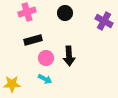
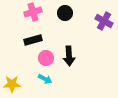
pink cross: moved 6 px right
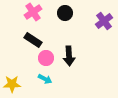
pink cross: rotated 18 degrees counterclockwise
purple cross: rotated 24 degrees clockwise
black rectangle: rotated 48 degrees clockwise
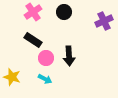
black circle: moved 1 px left, 1 px up
purple cross: rotated 12 degrees clockwise
yellow star: moved 7 px up; rotated 18 degrees clockwise
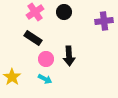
pink cross: moved 2 px right
purple cross: rotated 18 degrees clockwise
black rectangle: moved 2 px up
pink circle: moved 1 px down
yellow star: rotated 18 degrees clockwise
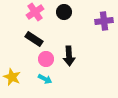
black rectangle: moved 1 px right, 1 px down
yellow star: rotated 12 degrees counterclockwise
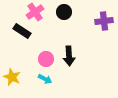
black rectangle: moved 12 px left, 8 px up
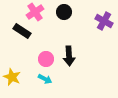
purple cross: rotated 36 degrees clockwise
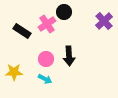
pink cross: moved 12 px right, 12 px down
purple cross: rotated 18 degrees clockwise
yellow star: moved 2 px right, 5 px up; rotated 24 degrees counterclockwise
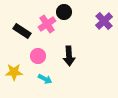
pink circle: moved 8 px left, 3 px up
